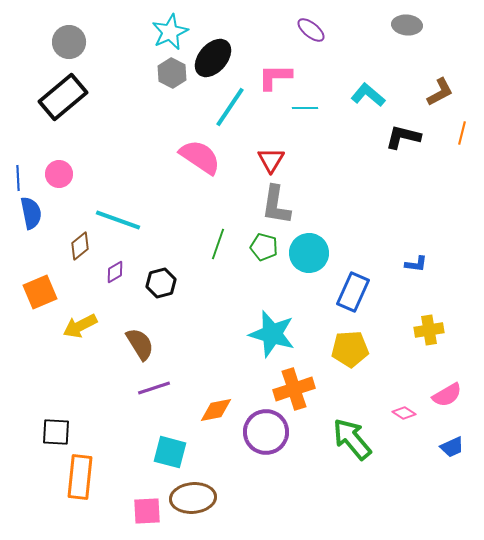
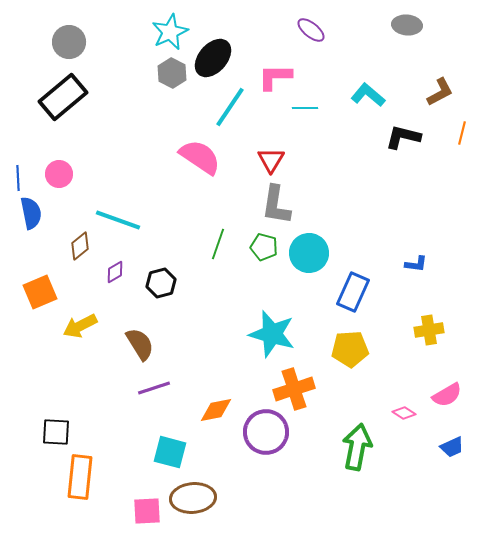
green arrow at (352, 439): moved 5 px right, 8 px down; rotated 51 degrees clockwise
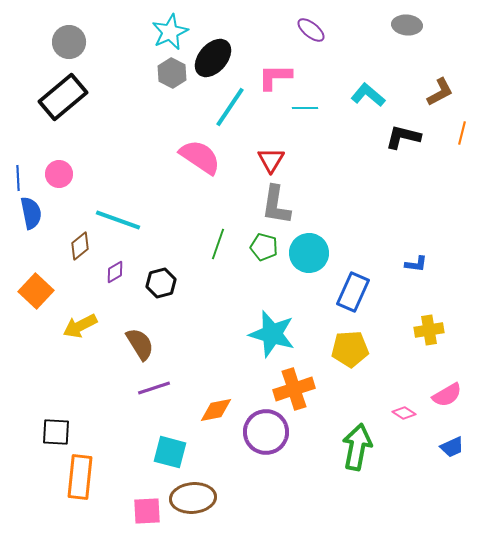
orange square at (40, 292): moved 4 px left, 1 px up; rotated 24 degrees counterclockwise
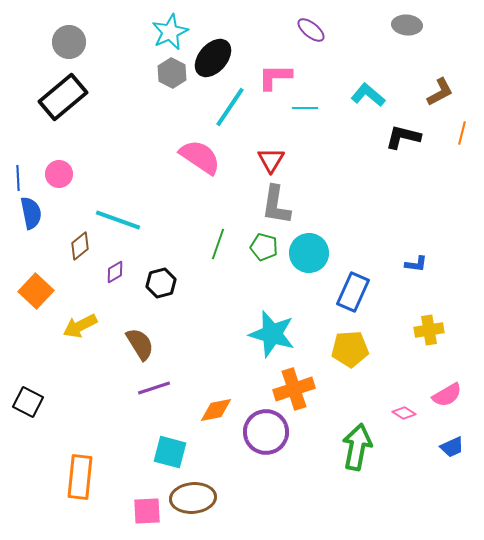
black square at (56, 432): moved 28 px left, 30 px up; rotated 24 degrees clockwise
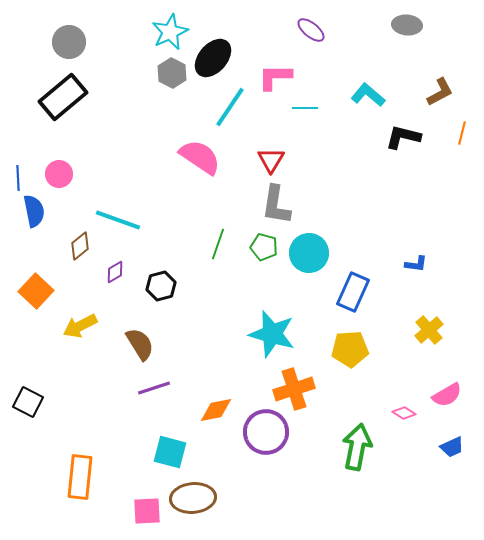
blue semicircle at (31, 213): moved 3 px right, 2 px up
black hexagon at (161, 283): moved 3 px down
yellow cross at (429, 330): rotated 32 degrees counterclockwise
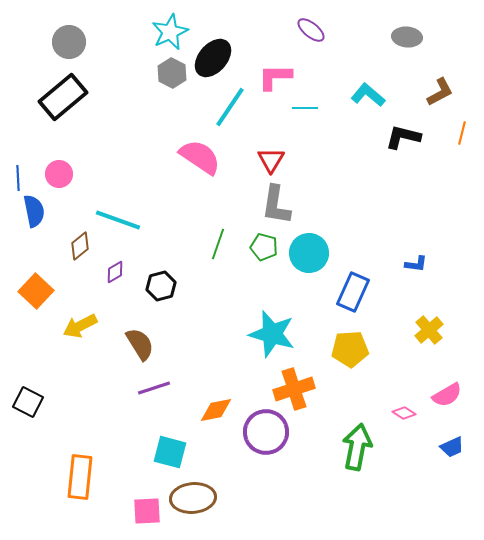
gray ellipse at (407, 25): moved 12 px down
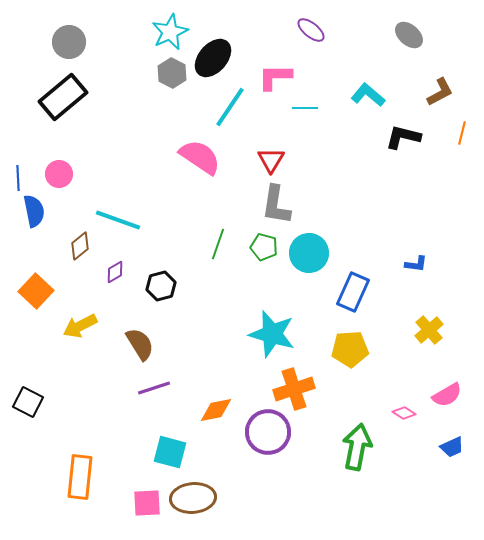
gray ellipse at (407, 37): moved 2 px right, 2 px up; rotated 36 degrees clockwise
purple circle at (266, 432): moved 2 px right
pink square at (147, 511): moved 8 px up
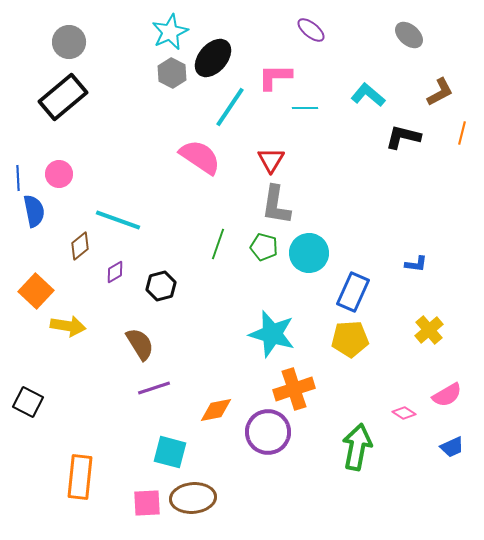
yellow arrow at (80, 326): moved 12 px left; rotated 144 degrees counterclockwise
yellow pentagon at (350, 349): moved 10 px up
